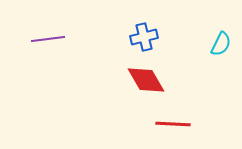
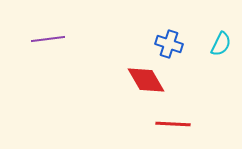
blue cross: moved 25 px right, 7 px down; rotated 32 degrees clockwise
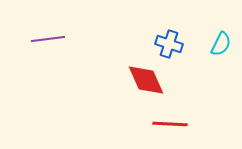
red diamond: rotated 6 degrees clockwise
red line: moved 3 px left
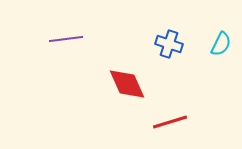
purple line: moved 18 px right
red diamond: moved 19 px left, 4 px down
red line: moved 2 px up; rotated 20 degrees counterclockwise
